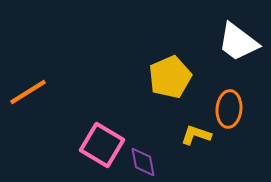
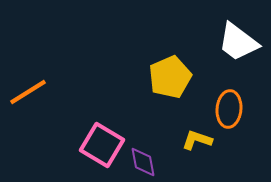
yellow L-shape: moved 1 px right, 5 px down
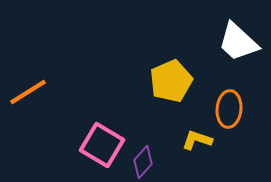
white trapezoid: rotated 6 degrees clockwise
yellow pentagon: moved 1 px right, 4 px down
purple diamond: rotated 52 degrees clockwise
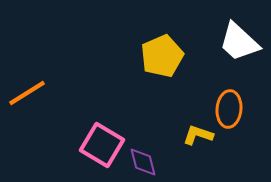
white trapezoid: moved 1 px right
yellow pentagon: moved 9 px left, 25 px up
orange line: moved 1 px left, 1 px down
yellow L-shape: moved 1 px right, 5 px up
purple diamond: rotated 56 degrees counterclockwise
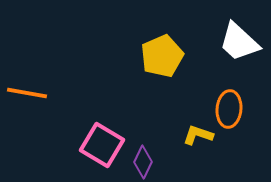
orange line: rotated 42 degrees clockwise
purple diamond: rotated 40 degrees clockwise
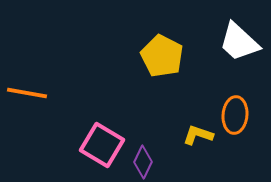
yellow pentagon: rotated 21 degrees counterclockwise
orange ellipse: moved 6 px right, 6 px down
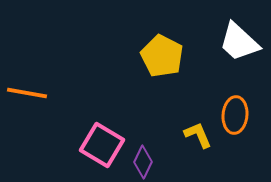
yellow L-shape: rotated 48 degrees clockwise
